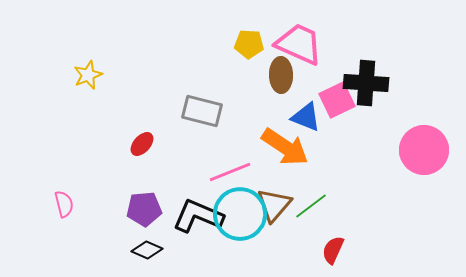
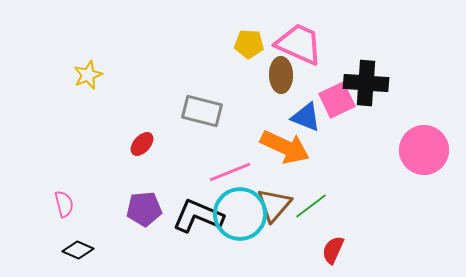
orange arrow: rotated 9 degrees counterclockwise
black diamond: moved 69 px left
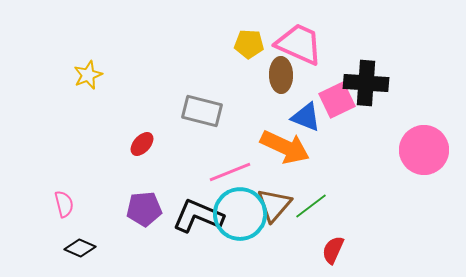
black diamond: moved 2 px right, 2 px up
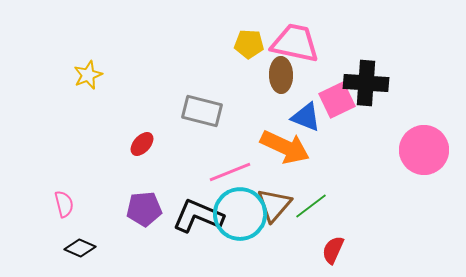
pink trapezoid: moved 4 px left, 1 px up; rotated 12 degrees counterclockwise
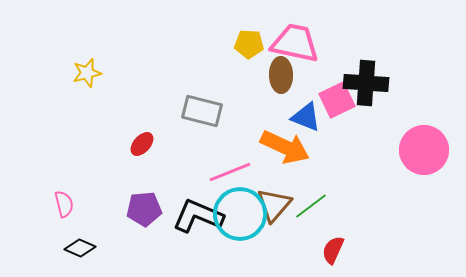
yellow star: moved 1 px left, 2 px up; rotated 8 degrees clockwise
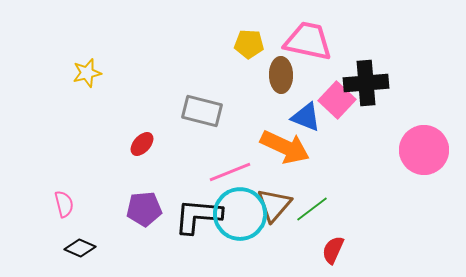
pink trapezoid: moved 13 px right, 2 px up
black cross: rotated 9 degrees counterclockwise
pink square: rotated 21 degrees counterclockwise
green line: moved 1 px right, 3 px down
black L-shape: rotated 18 degrees counterclockwise
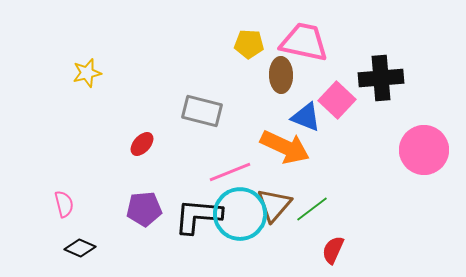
pink trapezoid: moved 4 px left, 1 px down
black cross: moved 15 px right, 5 px up
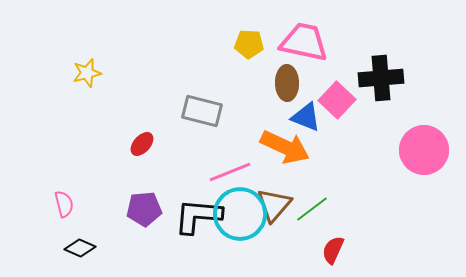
brown ellipse: moved 6 px right, 8 px down
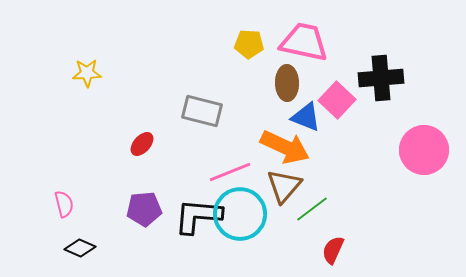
yellow star: rotated 12 degrees clockwise
brown triangle: moved 10 px right, 19 px up
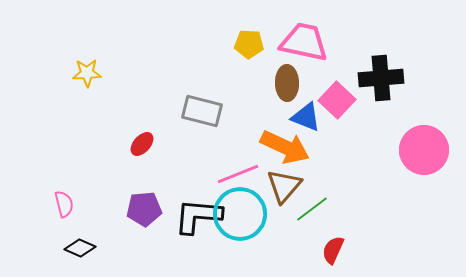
pink line: moved 8 px right, 2 px down
